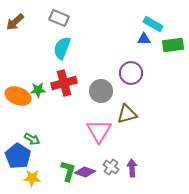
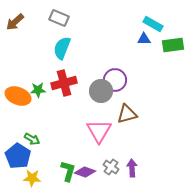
purple circle: moved 16 px left, 7 px down
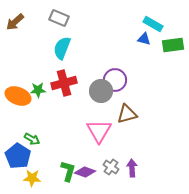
blue triangle: rotated 16 degrees clockwise
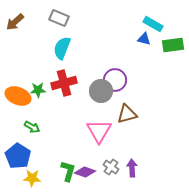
green arrow: moved 12 px up
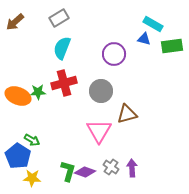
gray rectangle: rotated 54 degrees counterclockwise
green rectangle: moved 1 px left, 1 px down
purple circle: moved 1 px left, 26 px up
green star: moved 2 px down
green arrow: moved 13 px down
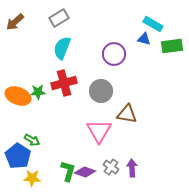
brown triangle: rotated 25 degrees clockwise
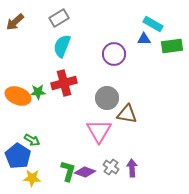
blue triangle: rotated 16 degrees counterclockwise
cyan semicircle: moved 2 px up
gray circle: moved 6 px right, 7 px down
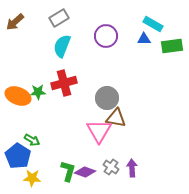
purple circle: moved 8 px left, 18 px up
brown triangle: moved 11 px left, 4 px down
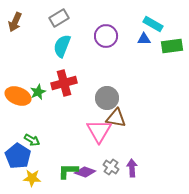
brown arrow: rotated 24 degrees counterclockwise
green star: rotated 21 degrees counterclockwise
green L-shape: rotated 105 degrees counterclockwise
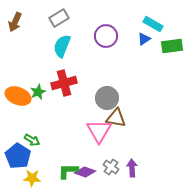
blue triangle: rotated 32 degrees counterclockwise
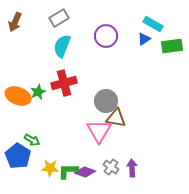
gray circle: moved 1 px left, 3 px down
yellow star: moved 18 px right, 10 px up
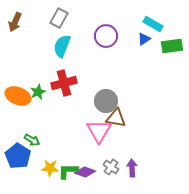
gray rectangle: rotated 30 degrees counterclockwise
